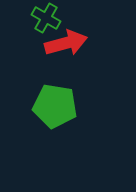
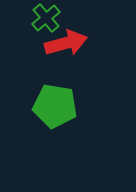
green cross: rotated 20 degrees clockwise
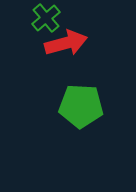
green pentagon: moved 26 px right; rotated 6 degrees counterclockwise
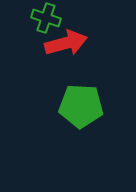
green cross: rotated 32 degrees counterclockwise
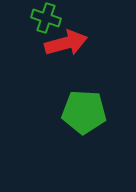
green pentagon: moved 3 px right, 6 px down
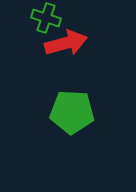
green pentagon: moved 12 px left
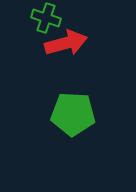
green pentagon: moved 1 px right, 2 px down
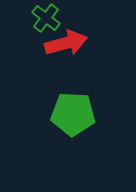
green cross: rotated 20 degrees clockwise
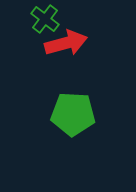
green cross: moved 1 px left, 1 px down
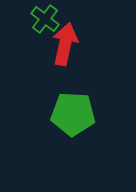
red arrow: moved 1 px left, 1 px down; rotated 63 degrees counterclockwise
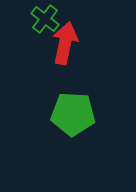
red arrow: moved 1 px up
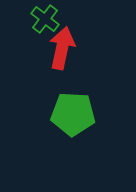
red arrow: moved 3 px left, 5 px down
